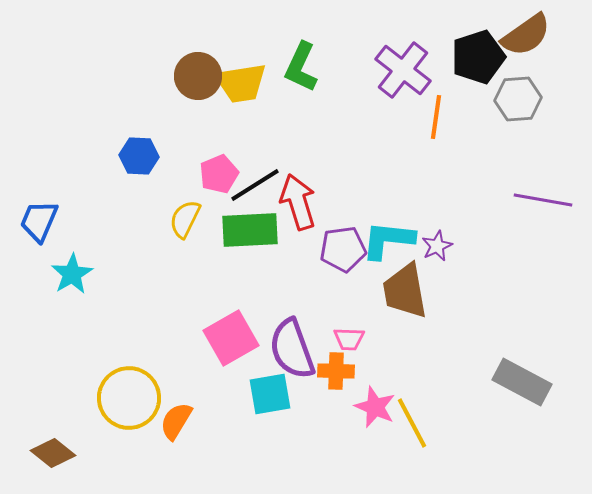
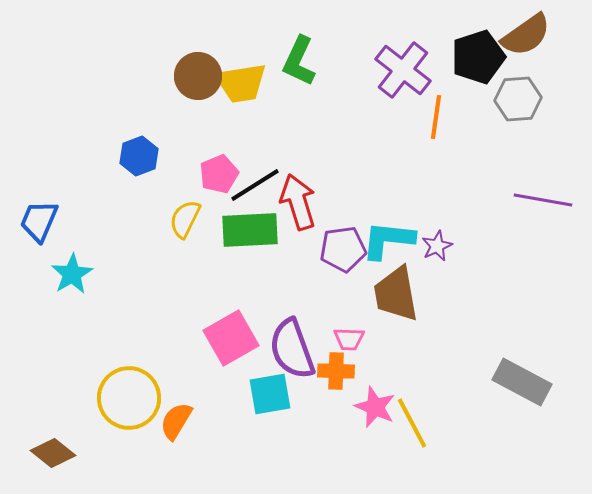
green L-shape: moved 2 px left, 6 px up
blue hexagon: rotated 24 degrees counterclockwise
brown trapezoid: moved 9 px left, 3 px down
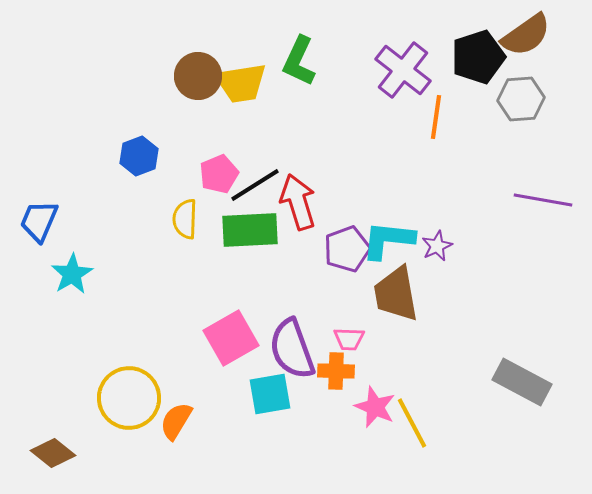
gray hexagon: moved 3 px right
yellow semicircle: rotated 24 degrees counterclockwise
purple pentagon: moved 4 px right; rotated 12 degrees counterclockwise
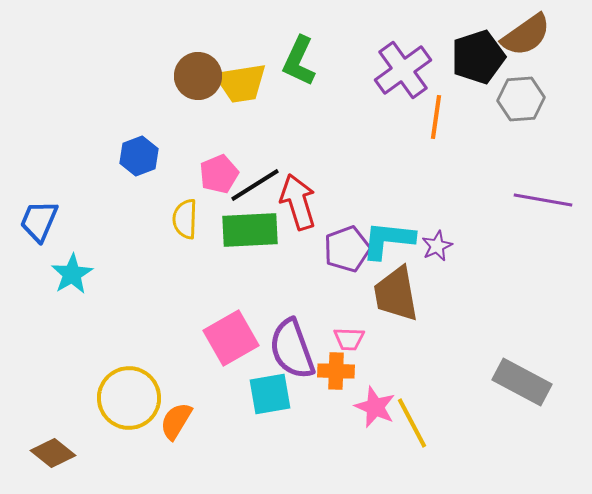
purple cross: rotated 16 degrees clockwise
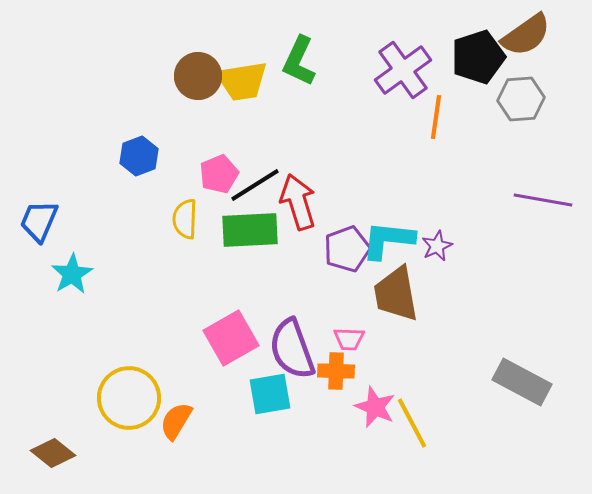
yellow trapezoid: moved 1 px right, 2 px up
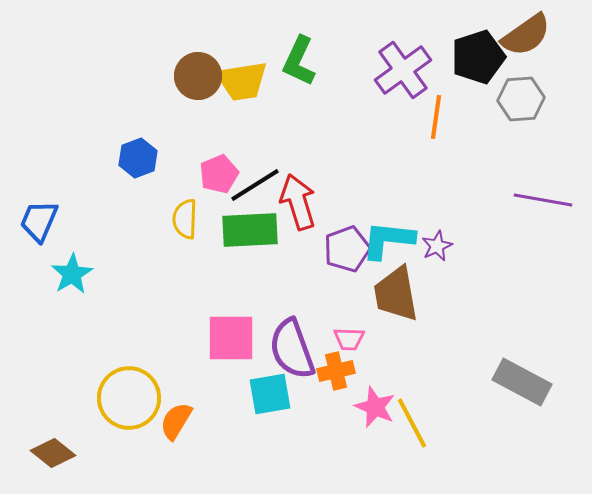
blue hexagon: moved 1 px left, 2 px down
pink square: rotated 30 degrees clockwise
orange cross: rotated 15 degrees counterclockwise
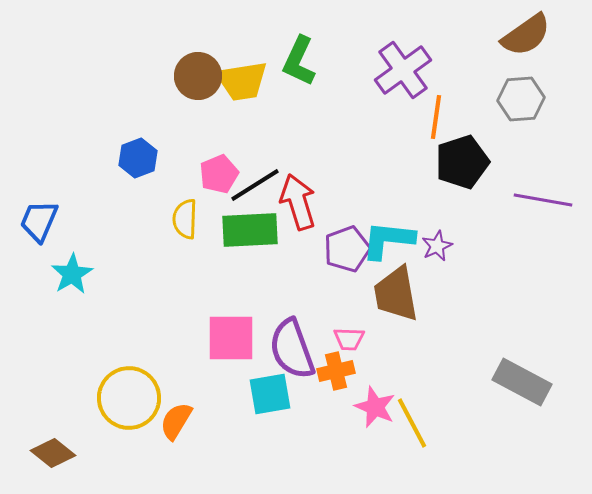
black pentagon: moved 16 px left, 105 px down
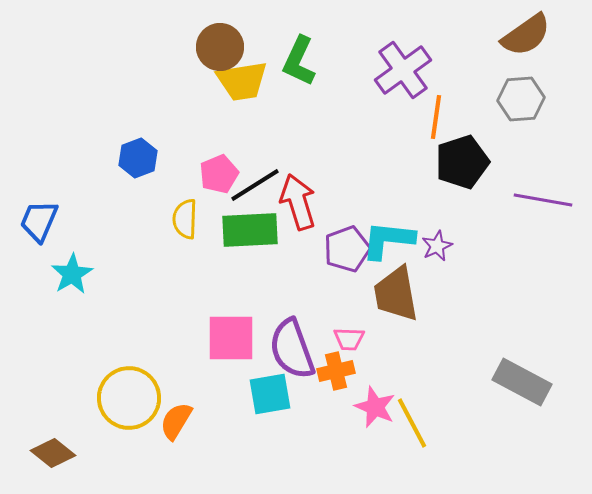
brown circle: moved 22 px right, 29 px up
